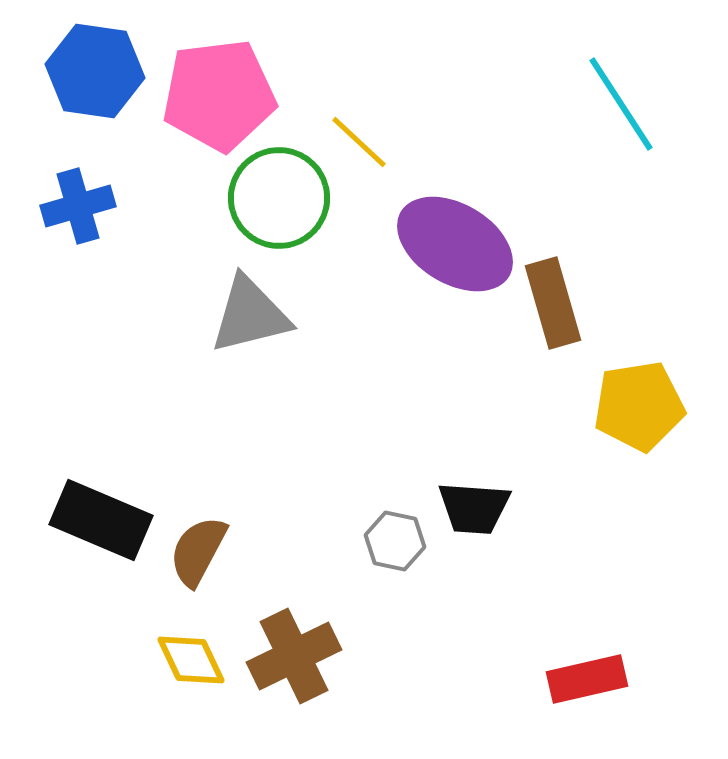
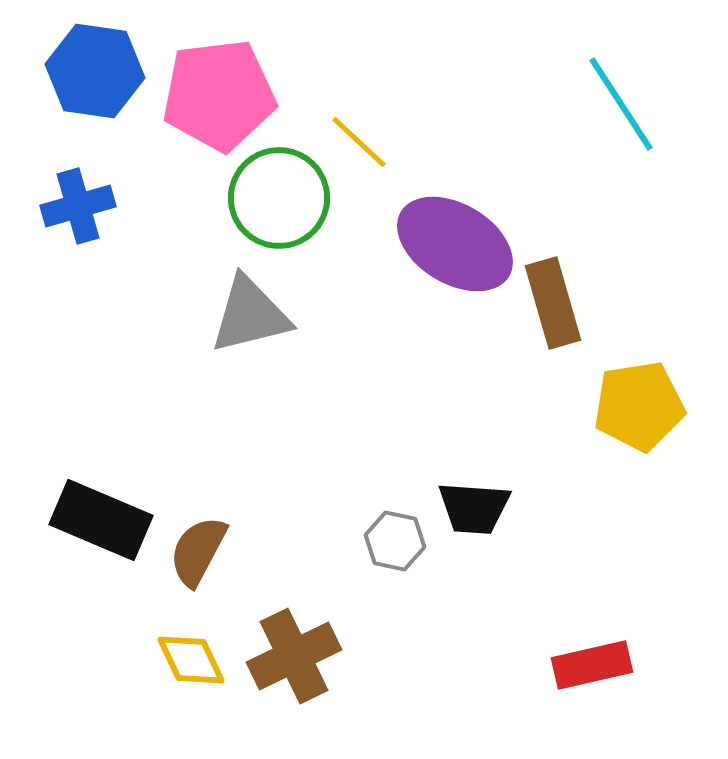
red rectangle: moved 5 px right, 14 px up
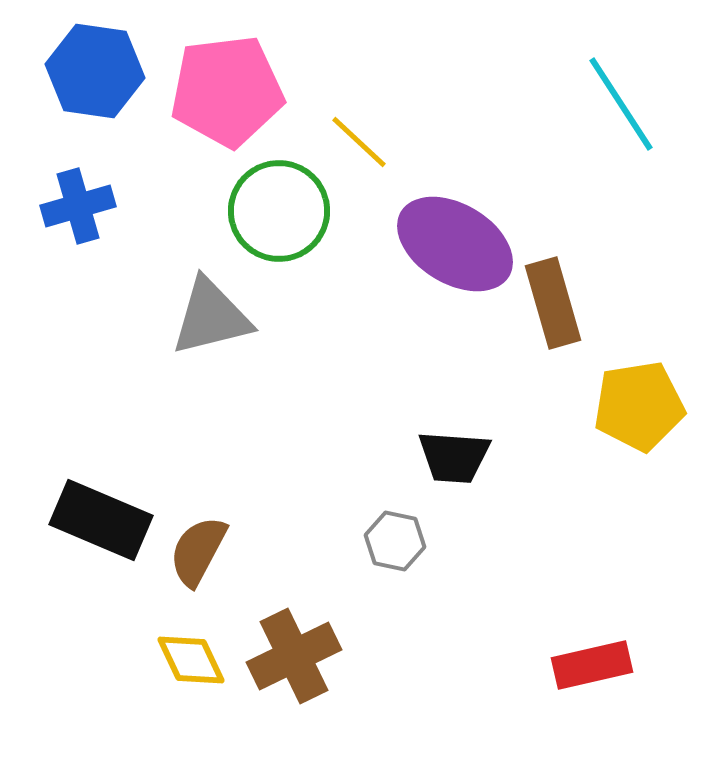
pink pentagon: moved 8 px right, 4 px up
green circle: moved 13 px down
gray triangle: moved 39 px left, 2 px down
black trapezoid: moved 20 px left, 51 px up
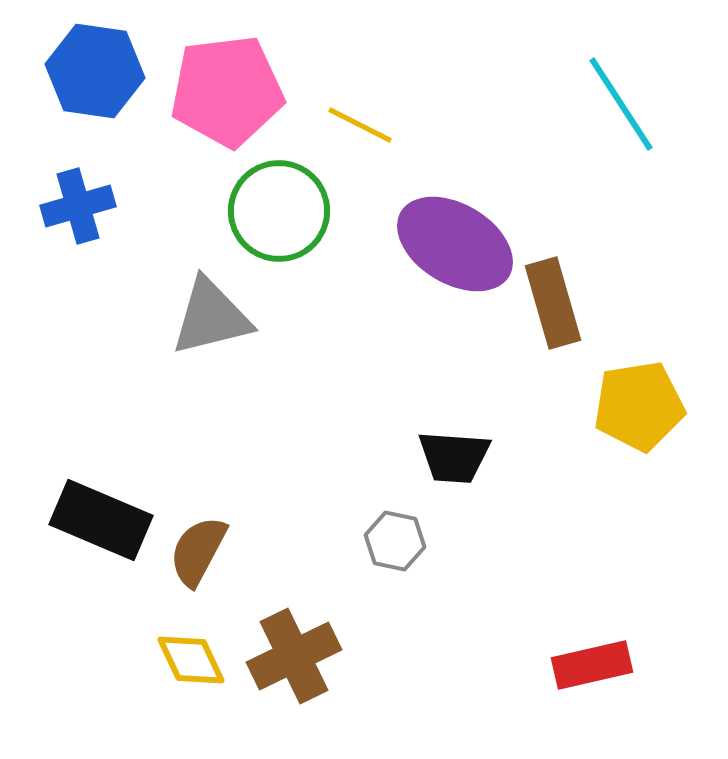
yellow line: moved 1 px right, 17 px up; rotated 16 degrees counterclockwise
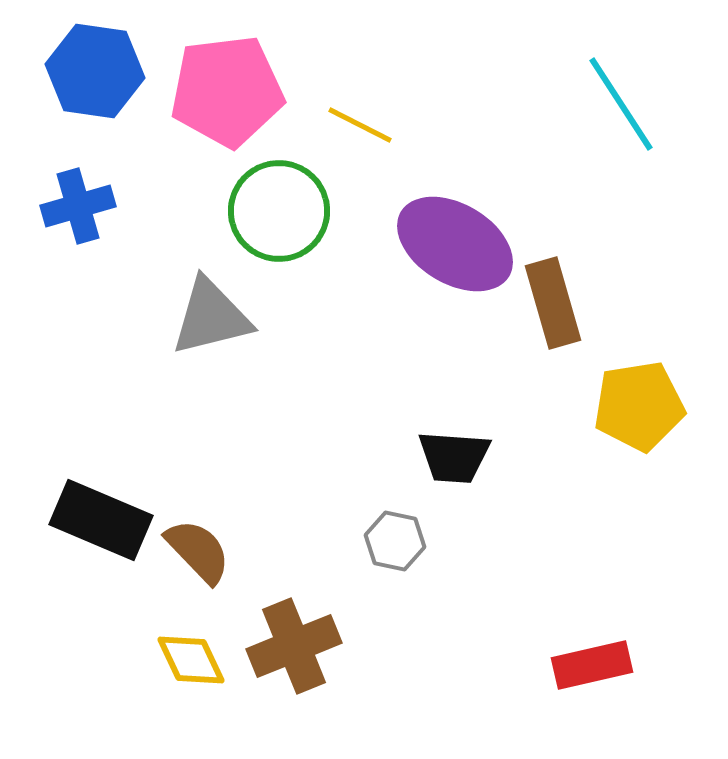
brown semicircle: rotated 108 degrees clockwise
brown cross: moved 10 px up; rotated 4 degrees clockwise
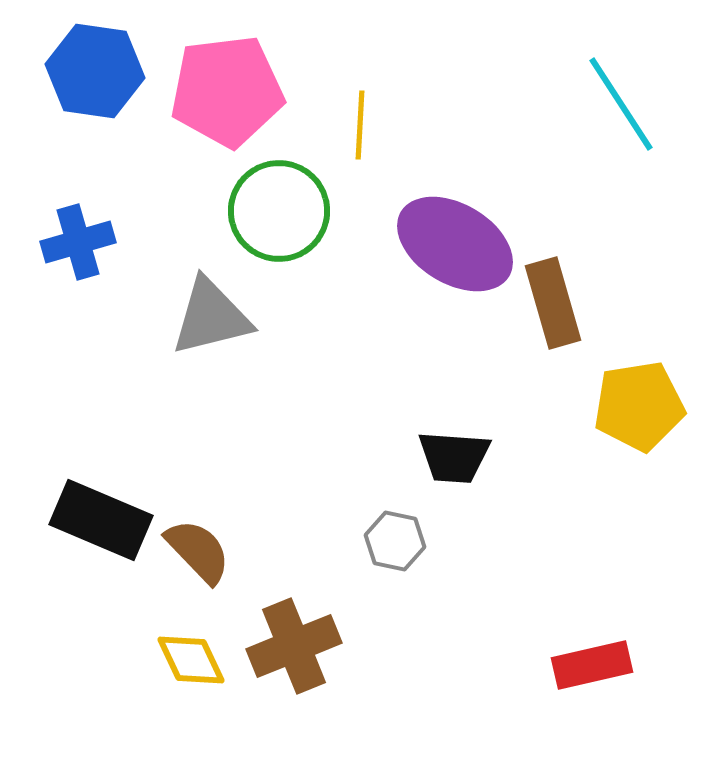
yellow line: rotated 66 degrees clockwise
blue cross: moved 36 px down
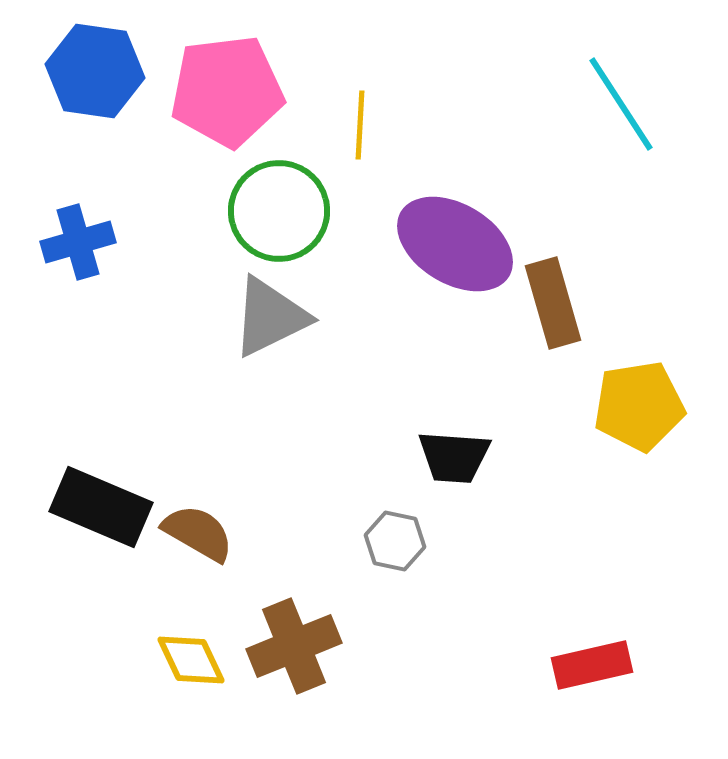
gray triangle: moved 59 px right; rotated 12 degrees counterclockwise
black rectangle: moved 13 px up
brown semicircle: moved 18 px up; rotated 16 degrees counterclockwise
